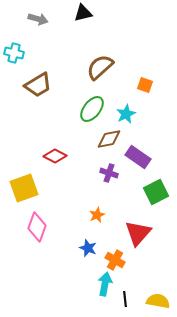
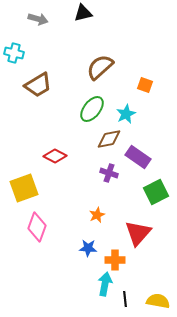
blue star: rotated 18 degrees counterclockwise
orange cross: rotated 30 degrees counterclockwise
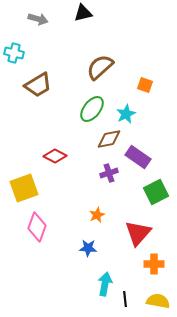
purple cross: rotated 36 degrees counterclockwise
orange cross: moved 39 px right, 4 px down
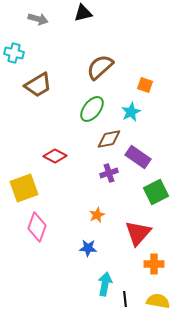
cyan star: moved 5 px right, 2 px up
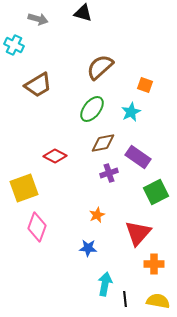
black triangle: rotated 30 degrees clockwise
cyan cross: moved 8 px up; rotated 12 degrees clockwise
brown diamond: moved 6 px left, 4 px down
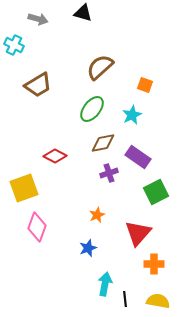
cyan star: moved 1 px right, 3 px down
blue star: rotated 24 degrees counterclockwise
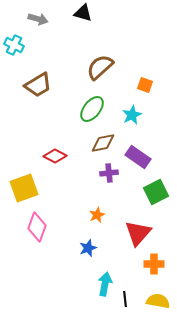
purple cross: rotated 12 degrees clockwise
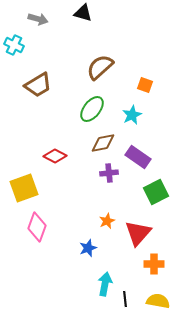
orange star: moved 10 px right, 6 px down
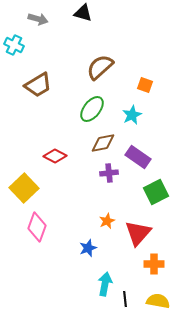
yellow square: rotated 24 degrees counterclockwise
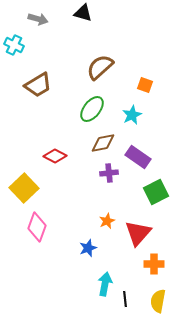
yellow semicircle: rotated 90 degrees counterclockwise
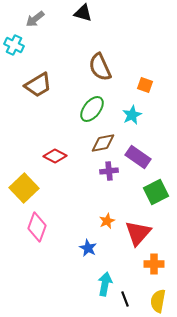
gray arrow: moved 3 px left; rotated 126 degrees clockwise
brown semicircle: rotated 72 degrees counterclockwise
purple cross: moved 2 px up
blue star: rotated 24 degrees counterclockwise
black line: rotated 14 degrees counterclockwise
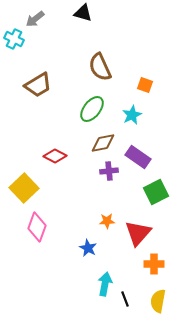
cyan cross: moved 6 px up
orange star: rotated 21 degrees clockwise
